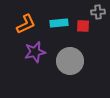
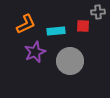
cyan rectangle: moved 3 px left, 8 px down
purple star: rotated 10 degrees counterclockwise
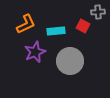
red square: rotated 24 degrees clockwise
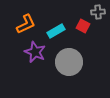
cyan rectangle: rotated 24 degrees counterclockwise
purple star: rotated 25 degrees counterclockwise
gray circle: moved 1 px left, 1 px down
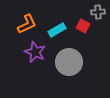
orange L-shape: moved 1 px right
cyan rectangle: moved 1 px right, 1 px up
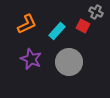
gray cross: moved 2 px left; rotated 32 degrees clockwise
cyan rectangle: moved 1 px down; rotated 18 degrees counterclockwise
purple star: moved 4 px left, 7 px down
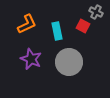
cyan rectangle: rotated 54 degrees counterclockwise
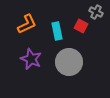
red square: moved 2 px left
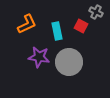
purple star: moved 8 px right, 2 px up; rotated 15 degrees counterclockwise
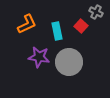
red square: rotated 16 degrees clockwise
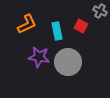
gray cross: moved 4 px right, 1 px up
red square: rotated 16 degrees counterclockwise
gray circle: moved 1 px left
